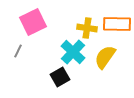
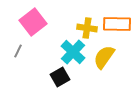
pink square: rotated 12 degrees counterclockwise
yellow semicircle: moved 1 px left
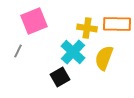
pink square: moved 1 px right, 1 px up; rotated 16 degrees clockwise
yellow semicircle: moved 1 px down; rotated 15 degrees counterclockwise
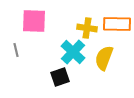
pink square: rotated 24 degrees clockwise
gray line: moved 2 px left, 1 px up; rotated 40 degrees counterclockwise
black square: rotated 12 degrees clockwise
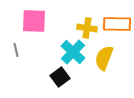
black square: rotated 18 degrees counterclockwise
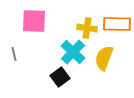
gray line: moved 2 px left, 4 px down
